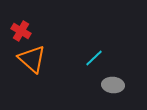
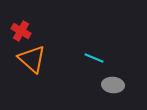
cyan line: rotated 66 degrees clockwise
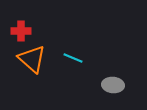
red cross: rotated 30 degrees counterclockwise
cyan line: moved 21 px left
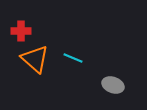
orange triangle: moved 3 px right
gray ellipse: rotated 15 degrees clockwise
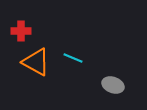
orange triangle: moved 1 px right, 3 px down; rotated 12 degrees counterclockwise
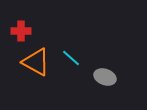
cyan line: moved 2 px left; rotated 18 degrees clockwise
gray ellipse: moved 8 px left, 8 px up
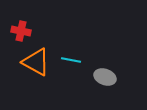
red cross: rotated 12 degrees clockwise
cyan line: moved 2 px down; rotated 30 degrees counterclockwise
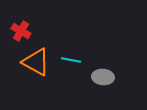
red cross: rotated 18 degrees clockwise
gray ellipse: moved 2 px left; rotated 15 degrees counterclockwise
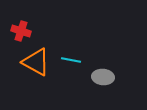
red cross: rotated 12 degrees counterclockwise
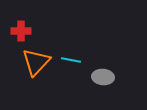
red cross: rotated 18 degrees counterclockwise
orange triangle: rotated 44 degrees clockwise
